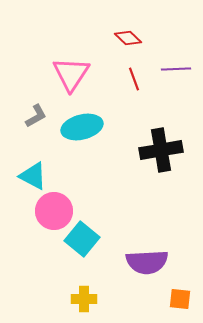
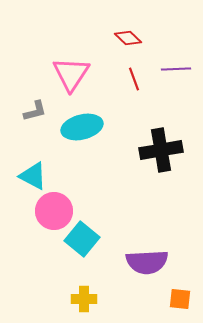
gray L-shape: moved 1 px left, 5 px up; rotated 15 degrees clockwise
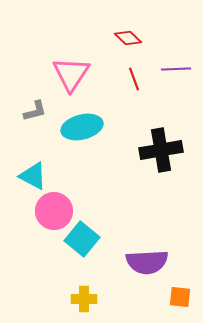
orange square: moved 2 px up
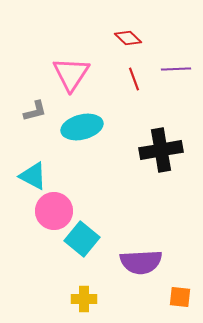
purple semicircle: moved 6 px left
